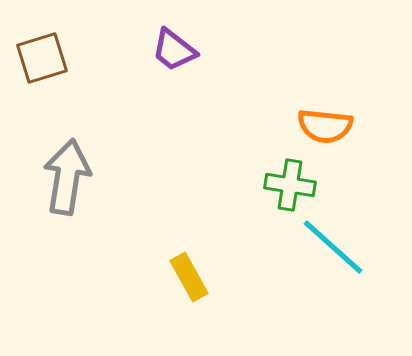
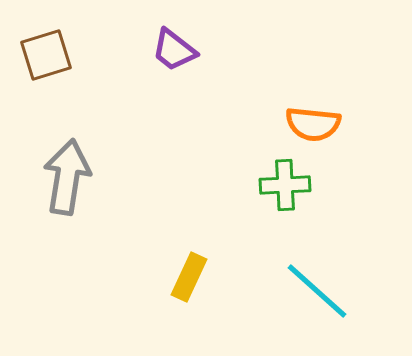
brown square: moved 4 px right, 3 px up
orange semicircle: moved 12 px left, 2 px up
green cross: moved 5 px left; rotated 12 degrees counterclockwise
cyan line: moved 16 px left, 44 px down
yellow rectangle: rotated 54 degrees clockwise
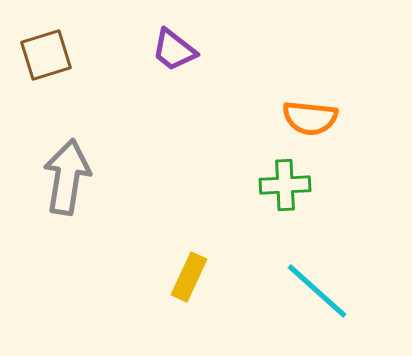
orange semicircle: moved 3 px left, 6 px up
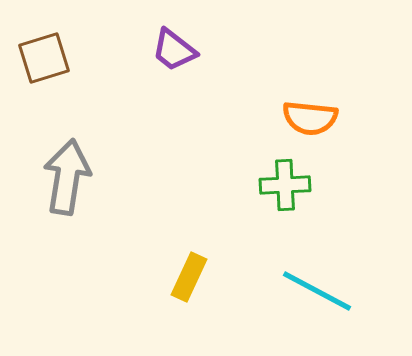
brown square: moved 2 px left, 3 px down
cyan line: rotated 14 degrees counterclockwise
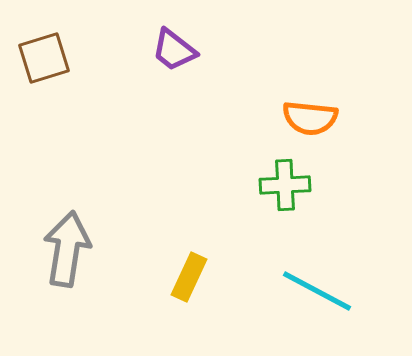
gray arrow: moved 72 px down
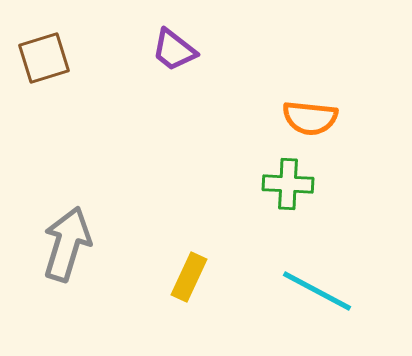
green cross: moved 3 px right, 1 px up; rotated 6 degrees clockwise
gray arrow: moved 5 px up; rotated 8 degrees clockwise
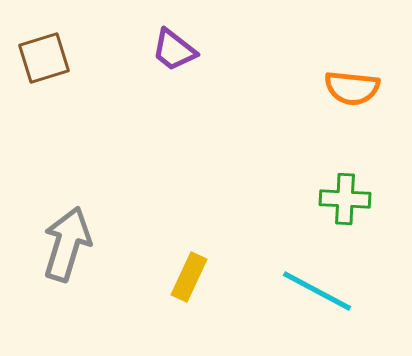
orange semicircle: moved 42 px right, 30 px up
green cross: moved 57 px right, 15 px down
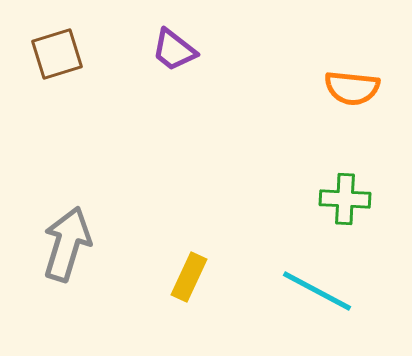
brown square: moved 13 px right, 4 px up
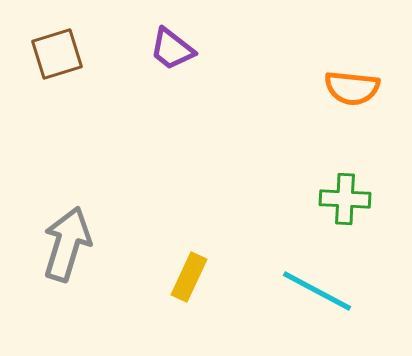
purple trapezoid: moved 2 px left, 1 px up
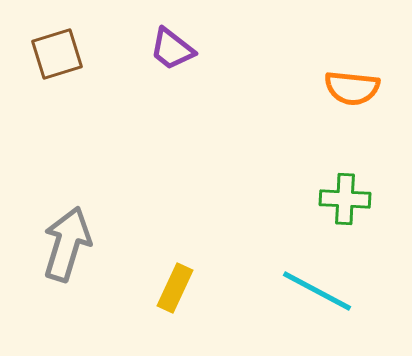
yellow rectangle: moved 14 px left, 11 px down
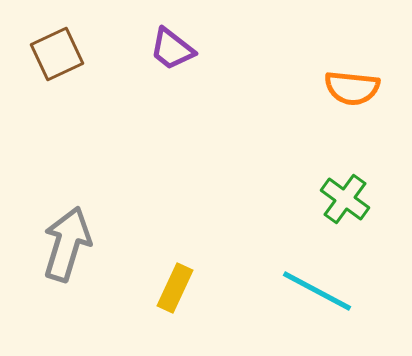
brown square: rotated 8 degrees counterclockwise
green cross: rotated 33 degrees clockwise
